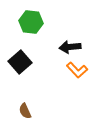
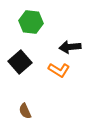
orange L-shape: moved 18 px left; rotated 15 degrees counterclockwise
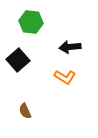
black square: moved 2 px left, 2 px up
orange L-shape: moved 6 px right, 7 px down
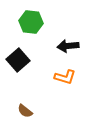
black arrow: moved 2 px left, 1 px up
orange L-shape: rotated 15 degrees counterclockwise
brown semicircle: rotated 28 degrees counterclockwise
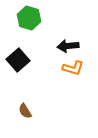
green hexagon: moved 2 px left, 4 px up; rotated 10 degrees clockwise
orange L-shape: moved 8 px right, 9 px up
brown semicircle: rotated 21 degrees clockwise
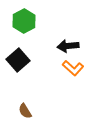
green hexagon: moved 5 px left, 3 px down; rotated 15 degrees clockwise
orange L-shape: rotated 25 degrees clockwise
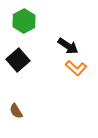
black arrow: rotated 140 degrees counterclockwise
orange L-shape: moved 3 px right
brown semicircle: moved 9 px left
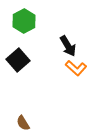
black arrow: rotated 25 degrees clockwise
brown semicircle: moved 7 px right, 12 px down
